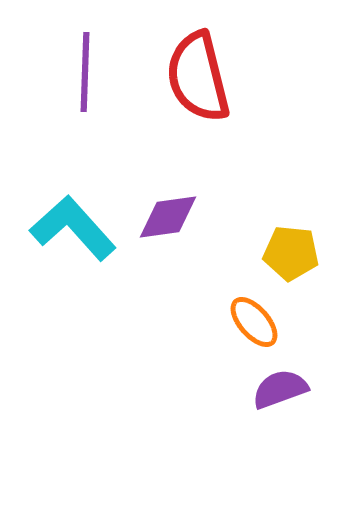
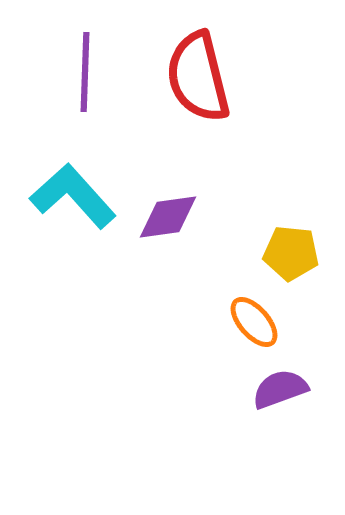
cyan L-shape: moved 32 px up
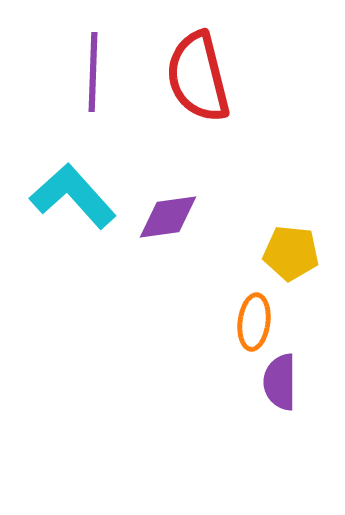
purple line: moved 8 px right
orange ellipse: rotated 48 degrees clockwise
purple semicircle: moved 7 px up; rotated 70 degrees counterclockwise
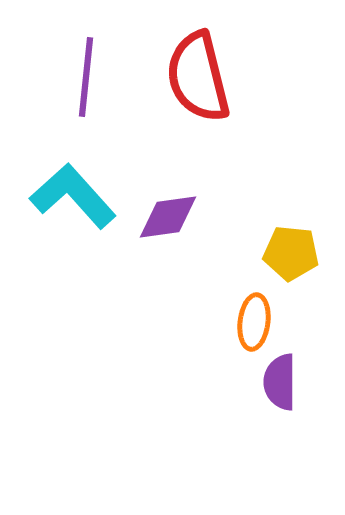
purple line: moved 7 px left, 5 px down; rotated 4 degrees clockwise
